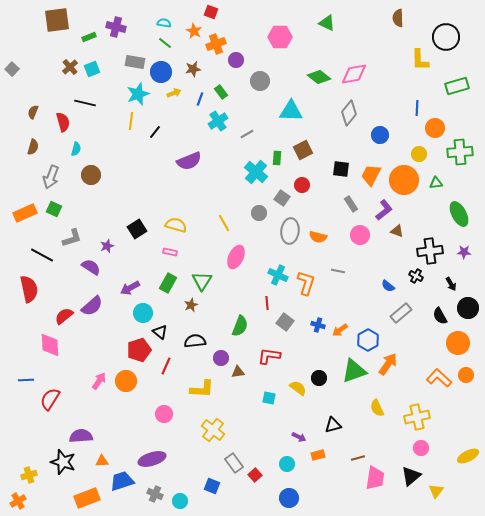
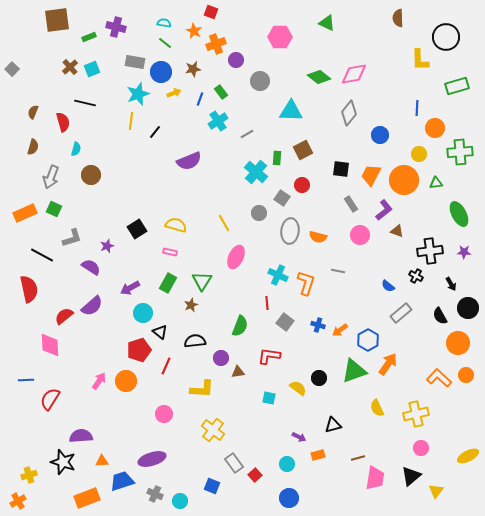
yellow cross at (417, 417): moved 1 px left, 3 px up
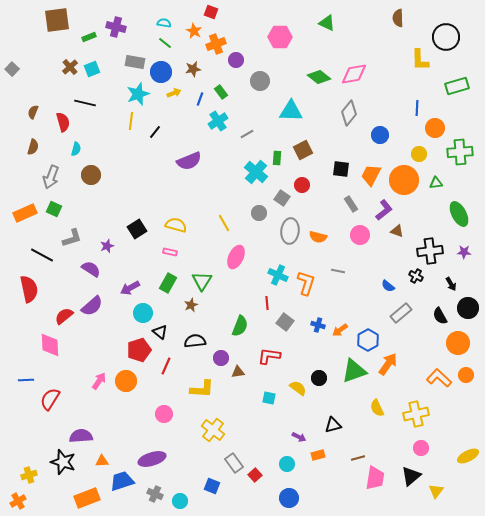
purple semicircle at (91, 267): moved 2 px down
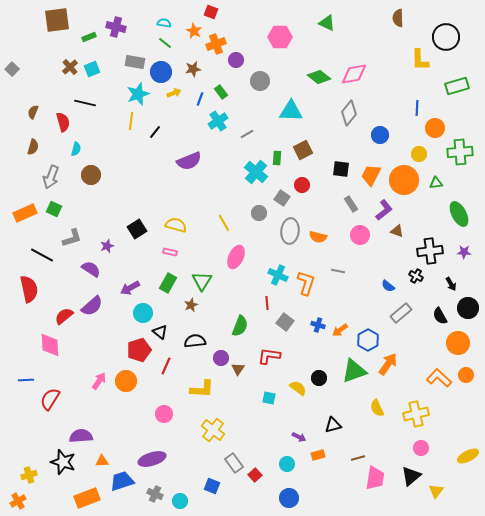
brown triangle at (238, 372): moved 3 px up; rotated 48 degrees counterclockwise
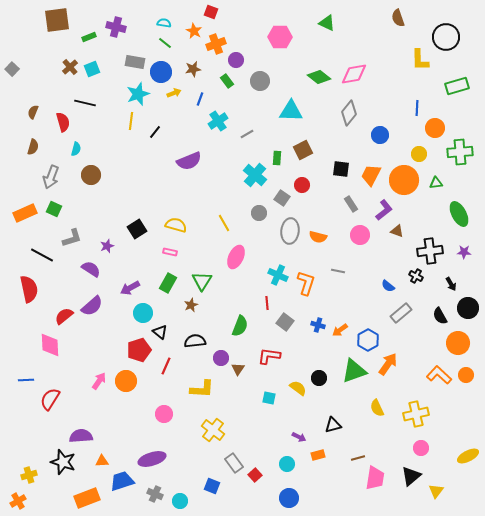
brown semicircle at (398, 18): rotated 18 degrees counterclockwise
green rectangle at (221, 92): moved 6 px right, 11 px up
cyan cross at (256, 172): moved 1 px left, 3 px down
orange L-shape at (439, 378): moved 3 px up
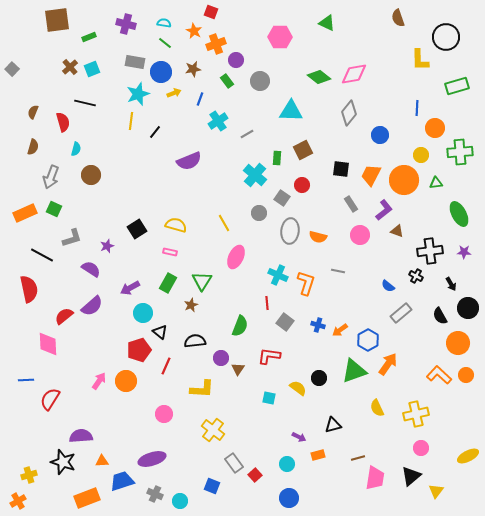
purple cross at (116, 27): moved 10 px right, 3 px up
yellow circle at (419, 154): moved 2 px right, 1 px down
pink diamond at (50, 345): moved 2 px left, 1 px up
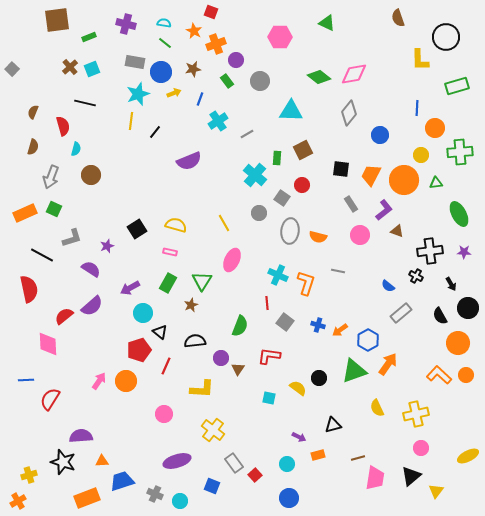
red semicircle at (63, 122): moved 4 px down
pink ellipse at (236, 257): moved 4 px left, 3 px down
purple ellipse at (152, 459): moved 25 px right, 2 px down
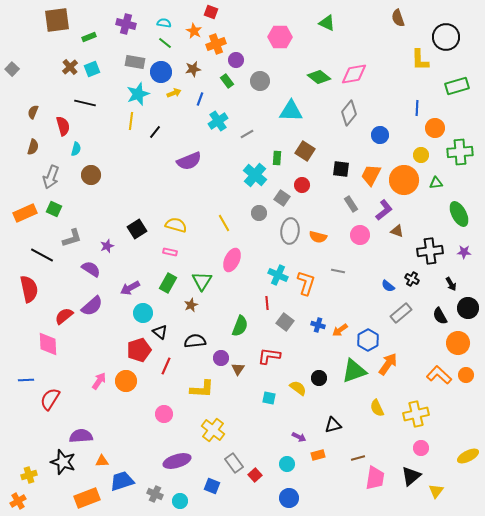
brown square at (303, 150): moved 2 px right, 1 px down; rotated 30 degrees counterclockwise
black cross at (416, 276): moved 4 px left, 3 px down
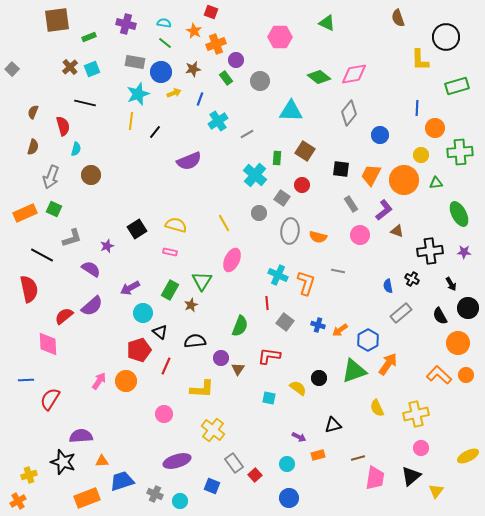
green rectangle at (227, 81): moved 1 px left, 3 px up
green rectangle at (168, 283): moved 2 px right, 7 px down
blue semicircle at (388, 286): rotated 40 degrees clockwise
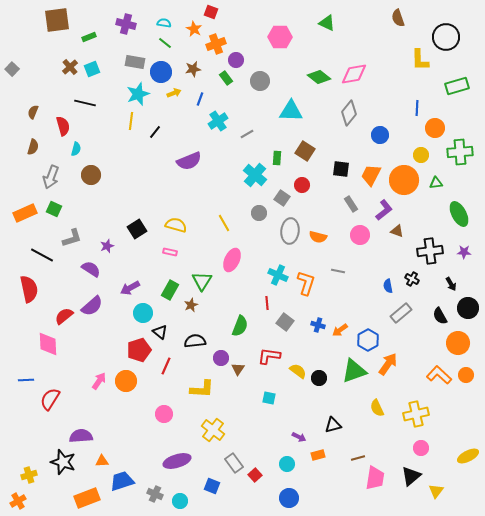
orange star at (194, 31): moved 2 px up
yellow semicircle at (298, 388): moved 17 px up
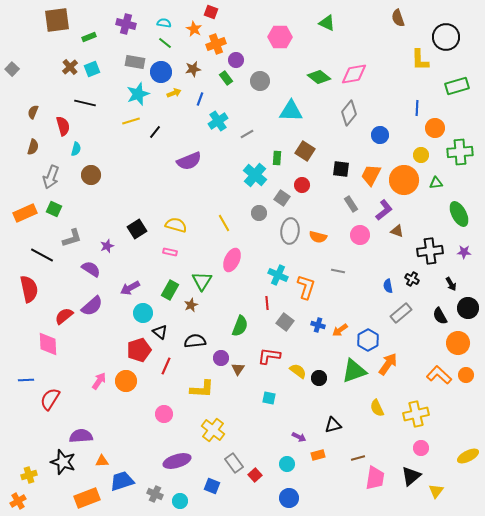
yellow line at (131, 121): rotated 66 degrees clockwise
orange L-shape at (306, 283): moved 4 px down
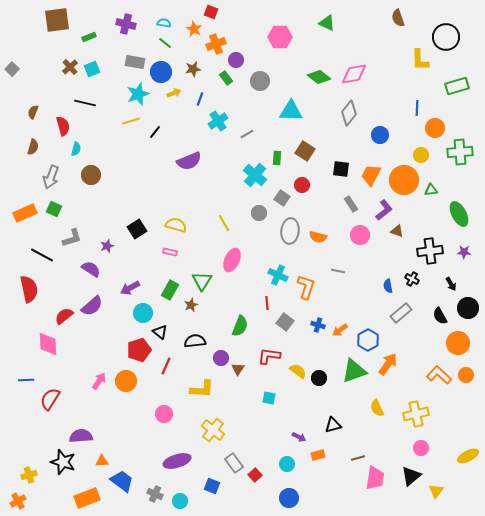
green triangle at (436, 183): moved 5 px left, 7 px down
blue trapezoid at (122, 481): rotated 55 degrees clockwise
